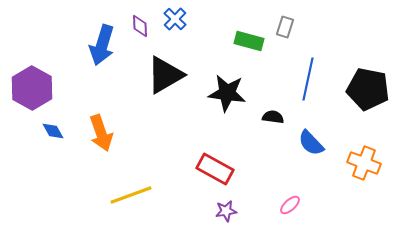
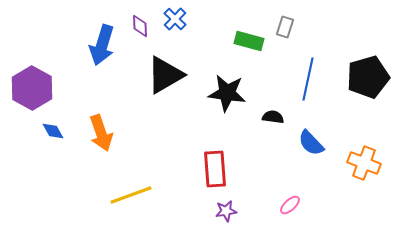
black pentagon: moved 12 px up; rotated 27 degrees counterclockwise
red rectangle: rotated 57 degrees clockwise
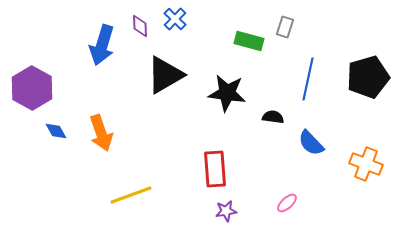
blue diamond: moved 3 px right
orange cross: moved 2 px right, 1 px down
pink ellipse: moved 3 px left, 2 px up
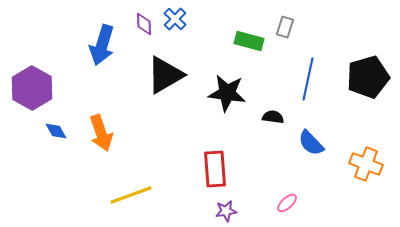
purple diamond: moved 4 px right, 2 px up
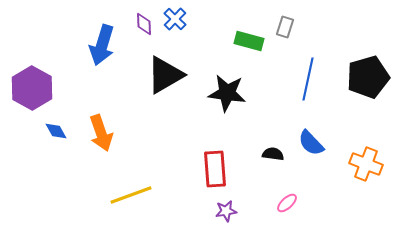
black semicircle: moved 37 px down
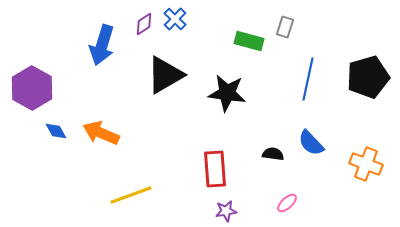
purple diamond: rotated 60 degrees clockwise
orange arrow: rotated 132 degrees clockwise
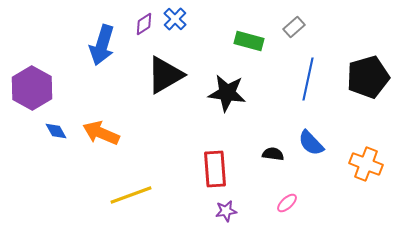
gray rectangle: moved 9 px right; rotated 30 degrees clockwise
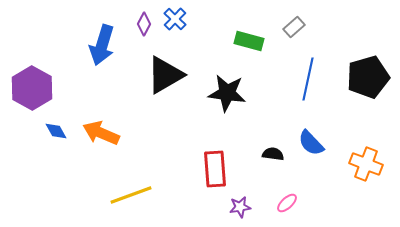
purple diamond: rotated 30 degrees counterclockwise
purple star: moved 14 px right, 4 px up
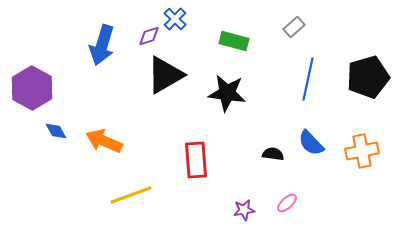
purple diamond: moved 5 px right, 12 px down; rotated 45 degrees clockwise
green rectangle: moved 15 px left
orange arrow: moved 3 px right, 8 px down
orange cross: moved 4 px left, 13 px up; rotated 32 degrees counterclockwise
red rectangle: moved 19 px left, 9 px up
purple star: moved 4 px right, 3 px down
